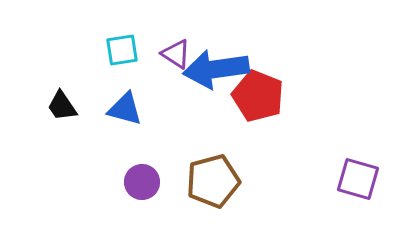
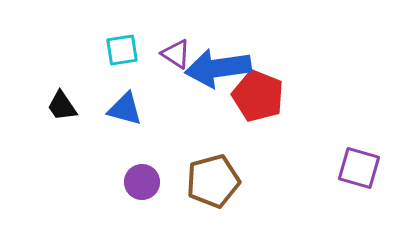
blue arrow: moved 2 px right, 1 px up
purple square: moved 1 px right, 11 px up
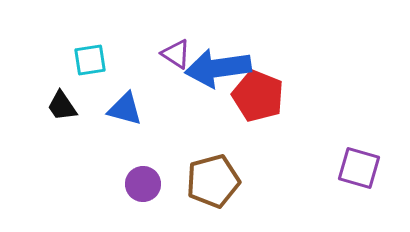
cyan square: moved 32 px left, 10 px down
purple circle: moved 1 px right, 2 px down
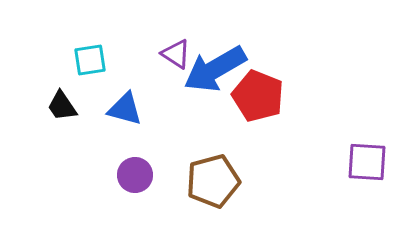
blue arrow: moved 3 px left, 1 px down; rotated 22 degrees counterclockwise
purple square: moved 8 px right, 6 px up; rotated 12 degrees counterclockwise
purple circle: moved 8 px left, 9 px up
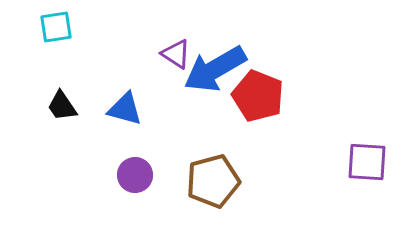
cyan square: moved 34 px left, 33 px up
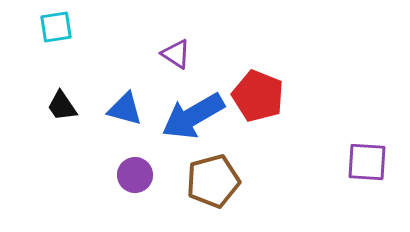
blue arrow: moved 22 px left, 47 px down
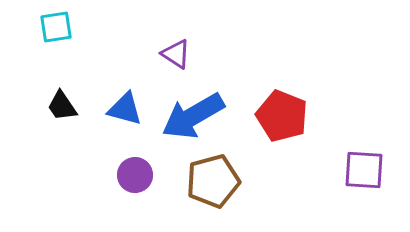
red pentagon: moved 24 px right, 20 px down
purple square: moved 3 px left, 8 px down
